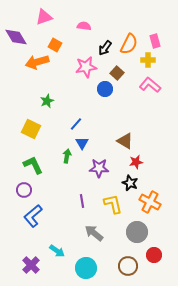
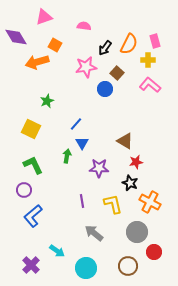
red circle: moved 3 px up
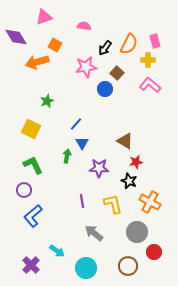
black star: moved 1 px left, 2 px up
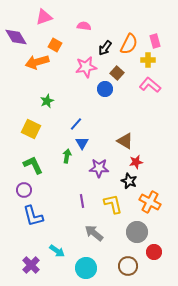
blue L-shape: rotated 65 degrees counterclockwise
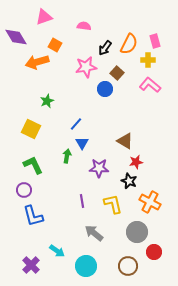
cyan circle: moved 2 px up
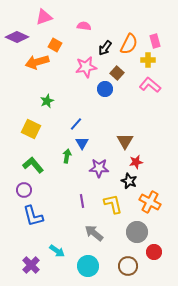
purple diamond: moved 1 px right; rotated 35 degrees counterclockwise
brown triangle: rotated 30 degrees clockwise
green L-shape: rotated 15 degrees counterclockwise
cyan circle: moved 2 px right
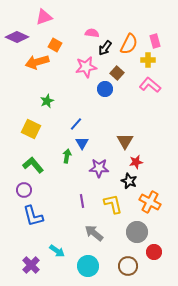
pink semicircle: moved 8 px right, 7 px down
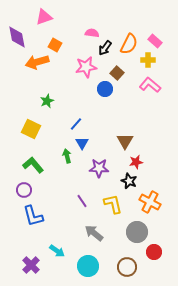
purple diamond: rotated 55 degrees clockwise
pink rectangle: rotated 32 degrees counterclockwise
green arrow: rotated 24 degrees counterclockwise
purple line: rotated 24 degrees counterclockwise
brown circle: moved 1 px left, 1 px down
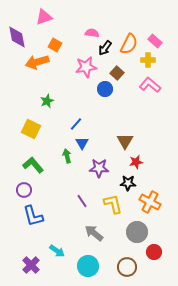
black star: moved 1 px left, 2 px down; rotated 21 degrees counterclockwise
